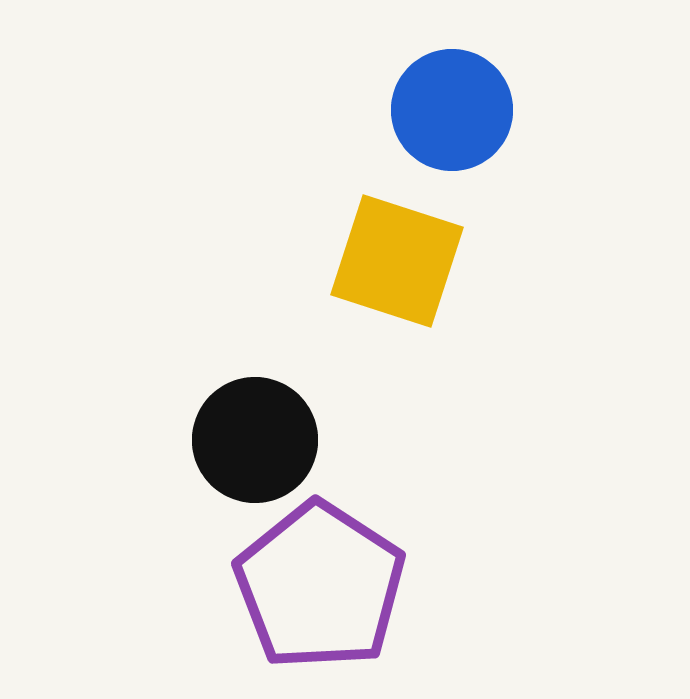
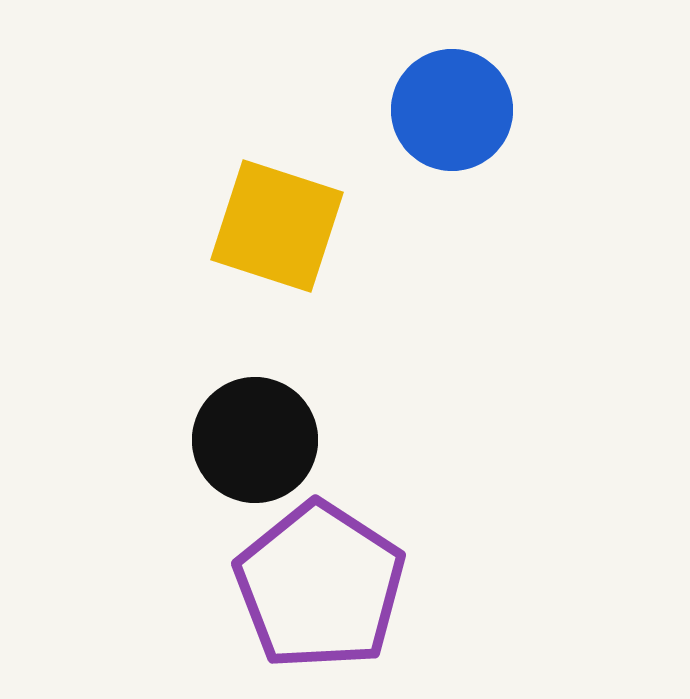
yellow square: moved 120 px left, 35 px up
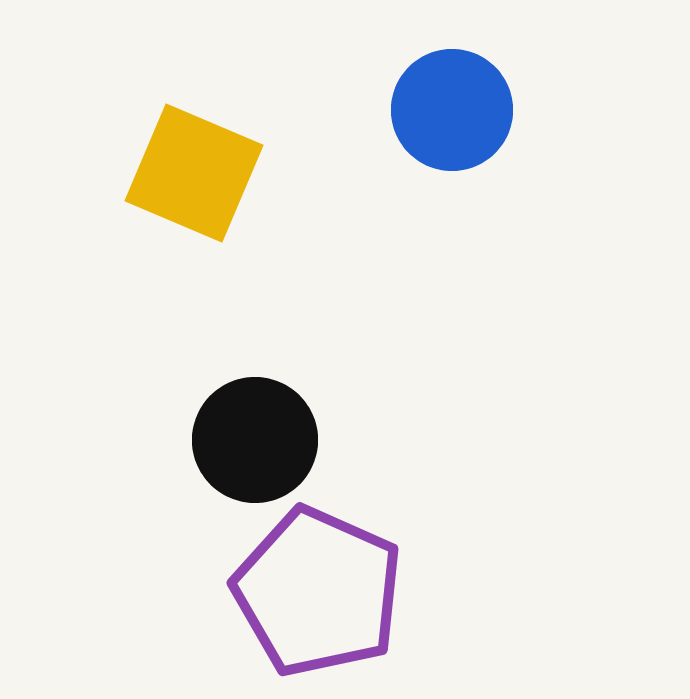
yellow square: moved 83 px left, 53 px up; rotated 5 degrees clockwise
purple pentagon: moved 2 px left, 6 px down; rotated 9 degrees counterclockwise
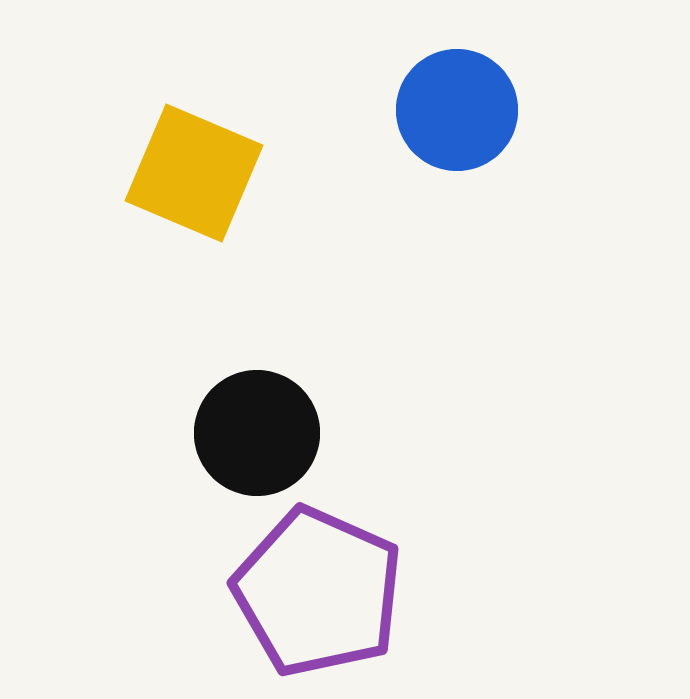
blue circle: moved 5 px right
black circle: moved 2 px right, 7 px up
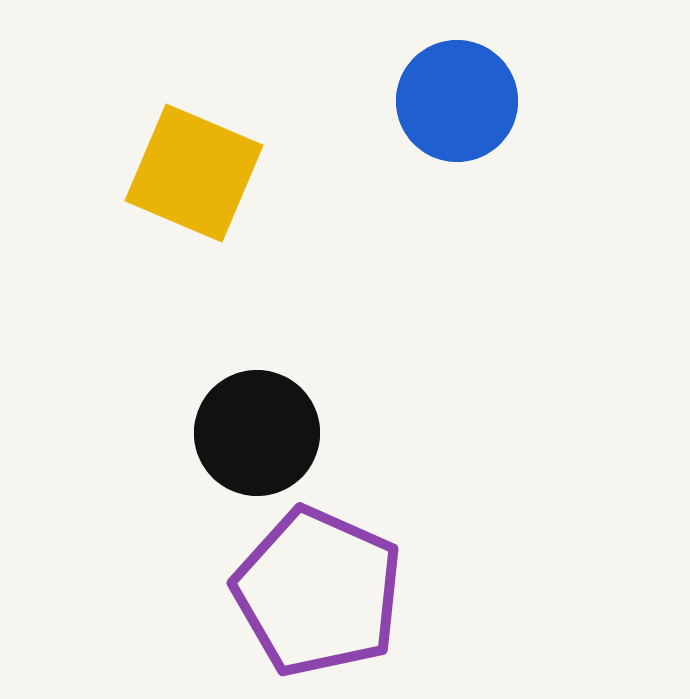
blue circle: moved 9 px up
